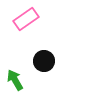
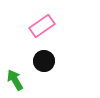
pink rectangle: moved 16 px right, 7 px down
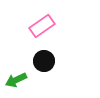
green arrow: moved 1 px right; rotated 85 degrees counterclockwise
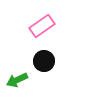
green arrow: moved 1 px right
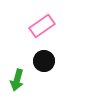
green arrow: rotated 50 degrees counterclockwise
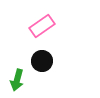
black circle: moved 2 px left
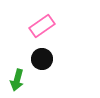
black circle: moved 2 px up
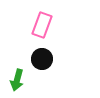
pink rectangle: moved 1 px up; rotated 35 degrees counterclockwise
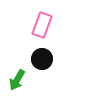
green arrow: rotated 15 degrees clockwise
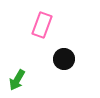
black circle: moved 22 px right
